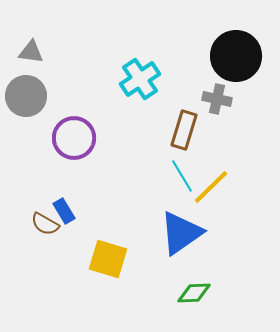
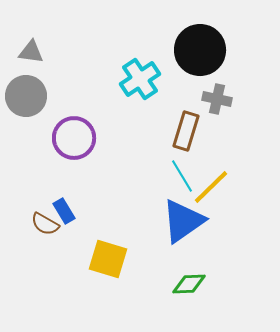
black circle: moved 36 px left, 6 px up
brown rectangle: moved 2 px right, 1 px down
blue triangle: moved 2 px right, 12 px up
green diamond: moved 5 px left, 9 px up
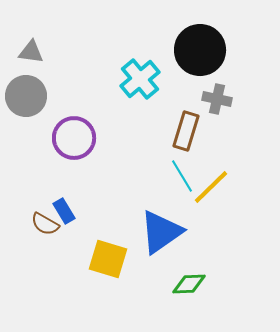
cyan cross: rotated 6 degrees counterclockwise
blue triangle: moved 22 px left, 11 px down
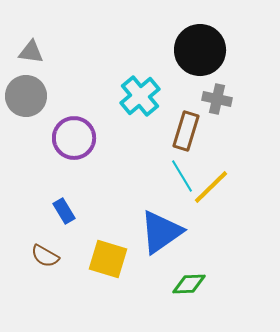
cyan cross: moved 17 px down
brown semicircle: moved 32 px down
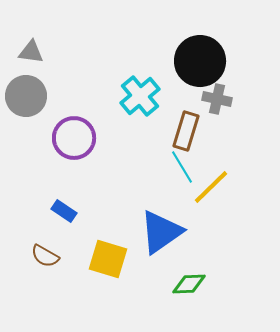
black circle: moved 11 px down
cyan line: moved 9 px up
blue rectangle: rotated 25 degrees counterclockwise
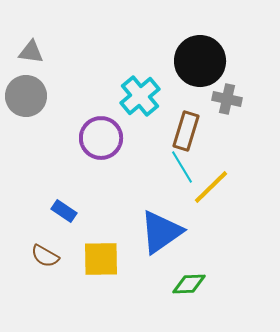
gray cross: moved 10 px right
purple circle: moved 27 px right
yellow square: moved 7 px left; rotated 18 degrees counterclockwise
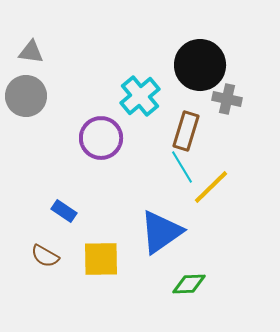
black circle: moved 4 px down
